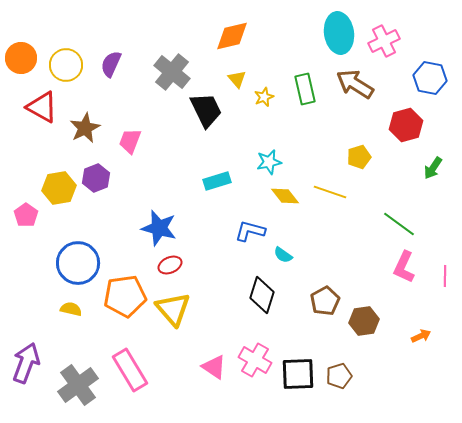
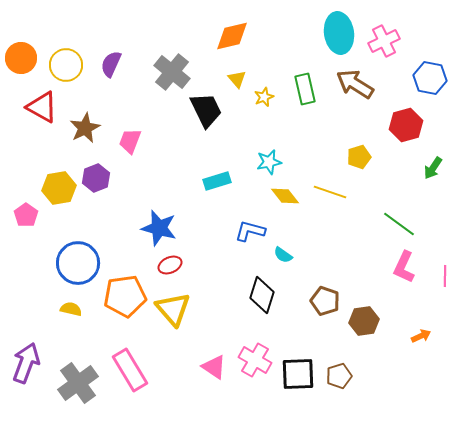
brown pentagon at (325, 301): rotated 24 degrees counterclockwise
gray cross at (78, 385): moved 2 px up
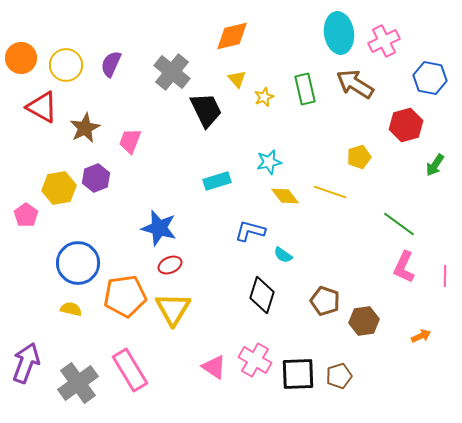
green arrow at (433, 168): moved 2 px right, 3 px up
yellow triangle at (173, 309): rotated 12 degrees clockwise
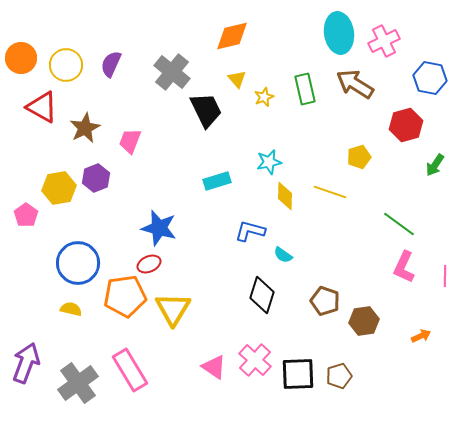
yellow diamond at (285, 196): rotated 40 degrees clockwise
red ellipse at (170, 265): moved 21 px left, 1 px up
pink cross at (255, 360): rotated 12 degrees clockwise
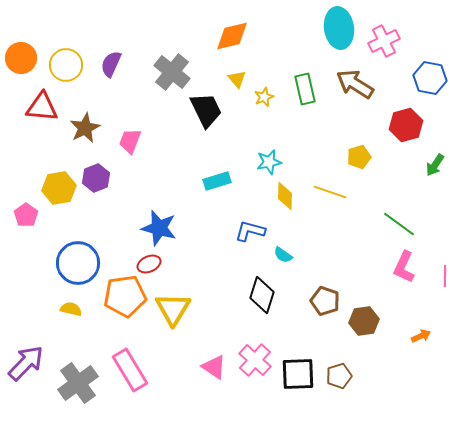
cyan ellipse at (339, 33): moved 5 px up
red triangle at (42, 107): rotated 24 degrees counterclockwise
purple arrow at (26, 363): rotated 24 degrees clockwise
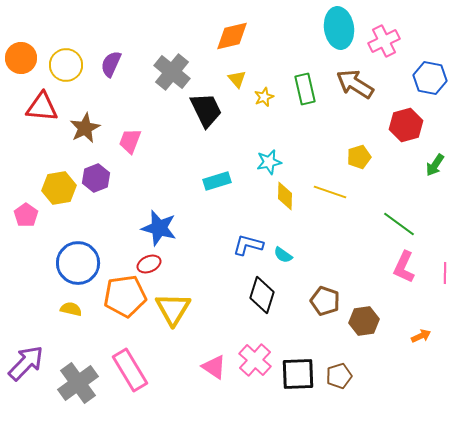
blue L-shape at (250, 231): moved 2 px left, 14 px down
pink line at (445, 276): moved 3 px up
